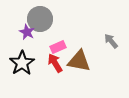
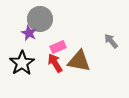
purple star: moved 2 px right, 1 px down
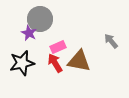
black star: rotated 20 degrees clockwise
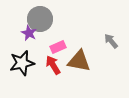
red arrow: moved 2 px left, 2 px down
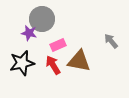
gray circle: moved 2 px right
purple star: rotated 14 degrees counterclockwise
pink rectangle: moved 2 px up
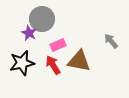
purple star: rotated 14 degrees clockwise
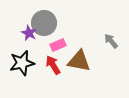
gray circle: moved 2 px right, 4 px down
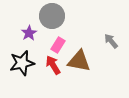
gray circle: moved 8 px right, 7 px up
purple star: rotated 14 degrees clockwise
pink rectangle: rotated 35 degrees counterclockwise
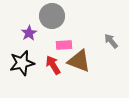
pink rectangle: moved 6 px right; rotated 56 degrees clockwise
brown triangle: rotated 10 degrees clockwise
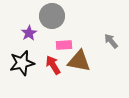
brown triangle: rotated 10 degrees counterclockwise
